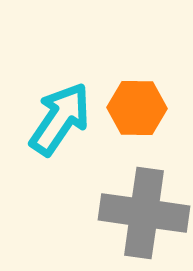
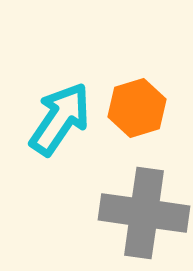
orange hexagon: rotated 18 degrees counterclockwise
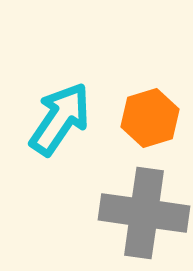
orange hexagon: moved 13 px right, 10 px down
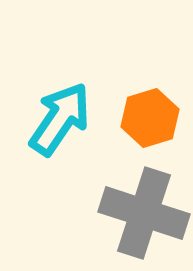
gray cross: rotated 10 degrees clockwise
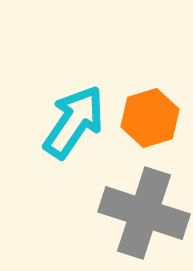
cyan arrow: moved 14 px right, 3 px down
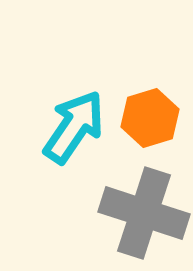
cyan arrow: moved 5 px down
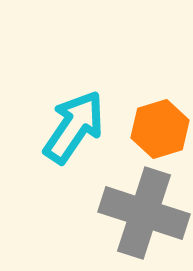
orange hexagon: moved 10 px right, 11 px down
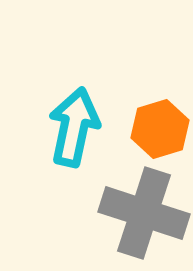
cyan arrow: rotated 22 degrees counterclockwise
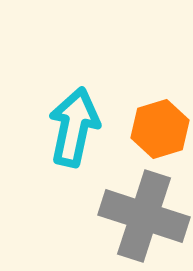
gray cross: moved 3 px down
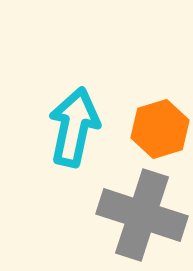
gray cross: moved 2 px left, 1 px up
